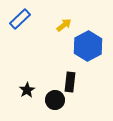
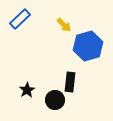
yellow arrow: rotated 84 degrees clockwise
blue hexagon: rotated 12 degrees clockwise
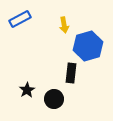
blue rectangle: rotated 15 degrees clockwise
yellow arrow: rotated 35 degrees clockwise
black rectangle: moved 1 px right, 9 px up
black circle: moved 1 px left, 1 px up
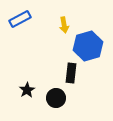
black circle: moved 2 px right, 1 px up
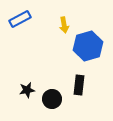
black rectangle: moved 8 px right, 12 px down
black star: rotated 21 degrees clockwise
black circle: moved 4 px left, 1 px down
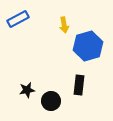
blue rectangle: moved 2 px left
black circle: moved 1 px left, 2 px down
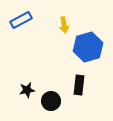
blue rectangle: moved 3 px right, 1 px down
blue hexagon: moved 1 px down
